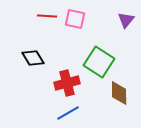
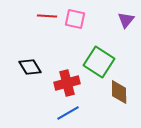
black diamond: moved 3 px left, 9 px down
brown diamond: moved 1 px up
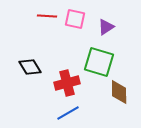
purple triangle: moved 20 px left, 7 px down; rotated 18 degrees clockwise
green square: rotated 16 degrees counterclockwise
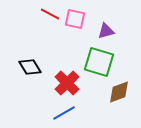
red line: moved 3 px right, 2 px up; rotated 24 degrees clockwise
purple triangle: moved 4 px down; rotated 18 degrees clockwise
red cross: rotated 30 degrees counterclockwise
brown diamond: rotated 70 degrees clockwise
blue line: moved 4 px left
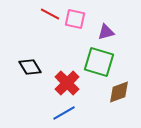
purple triangle: moved 1 px down
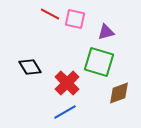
brown diamond: moved 1 px down
blue line: moved 1 px right, 1 px up
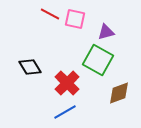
green square: moved 1 px left, 2 px up; rotated 12 degrees clockwise
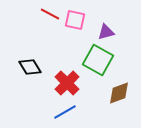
pink square: moved 1 px down
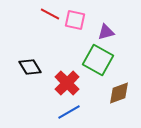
blue line: moved 4 px right
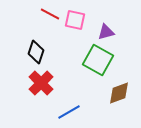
black diamond: moved 6 px right, 15 px up; rotated 50 degrees clockwise
red cross: moved 26 px left
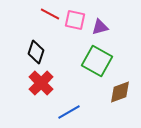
purple triangle: moved 6 px left, 5 px up
green square: moved 1 px left, 1 px down
brown diamond: moved 1 px right, 1 px up
